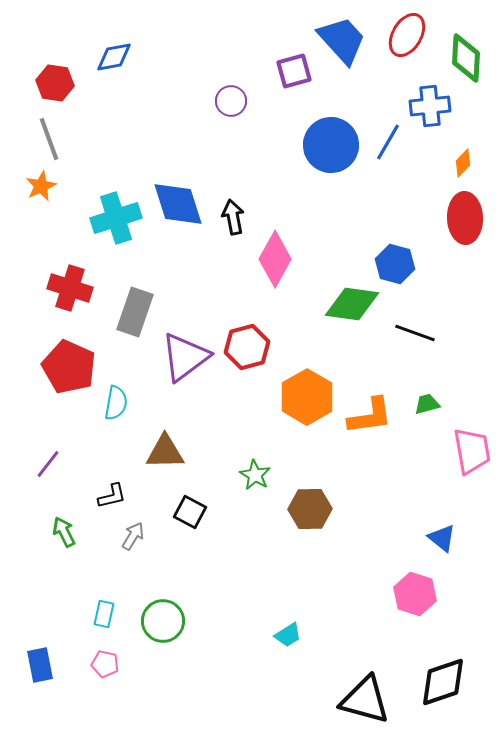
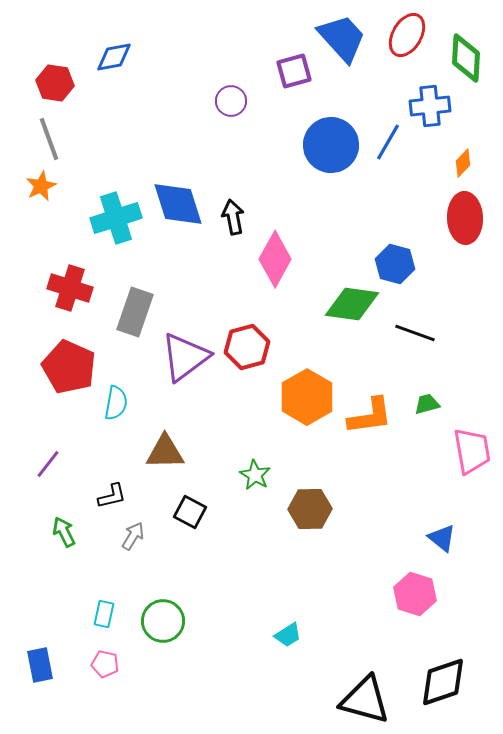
blue trapezoid at (342, 40): moved 2 px up
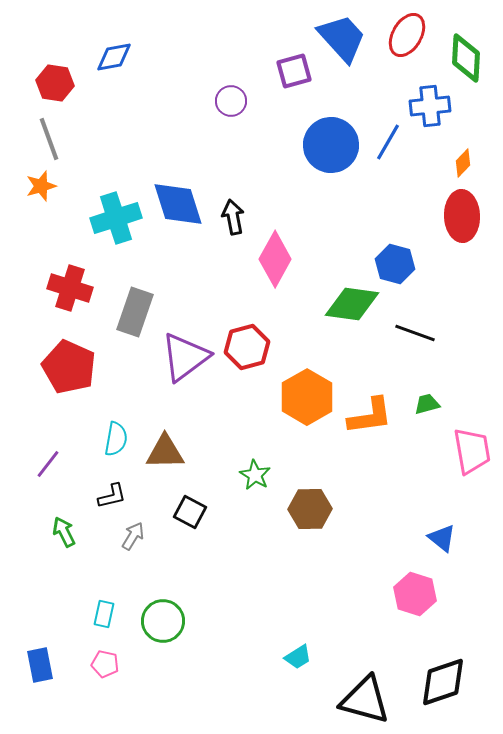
orange star at (41, 186): rotated 8 degrees clockwise
red ellipse at (465, 218): moved 3 px left, 2 px up
cyan semicircle at (116, 403): moved 36 px down
cyan trapezoid at (288, 635): moved 10 px right, 22 px down
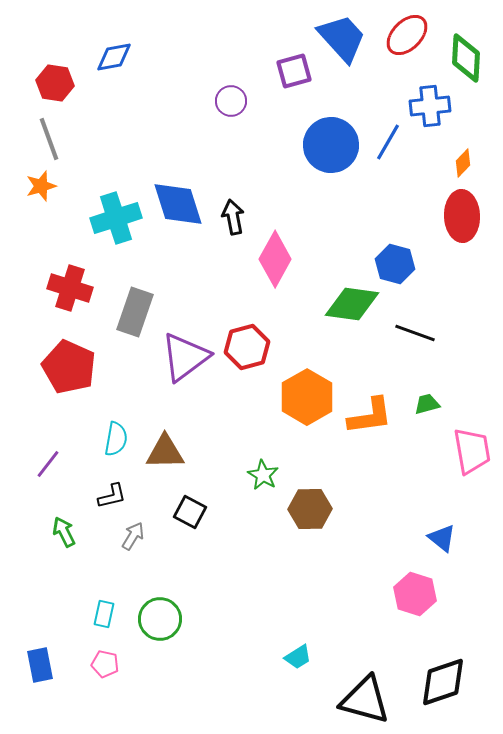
red ellipse at (407, 35): rotated 15 degrees clockwise
green star at (255, 475): moved 8 px right
green circle at (163, 621): moved 3 px left, 2 px up
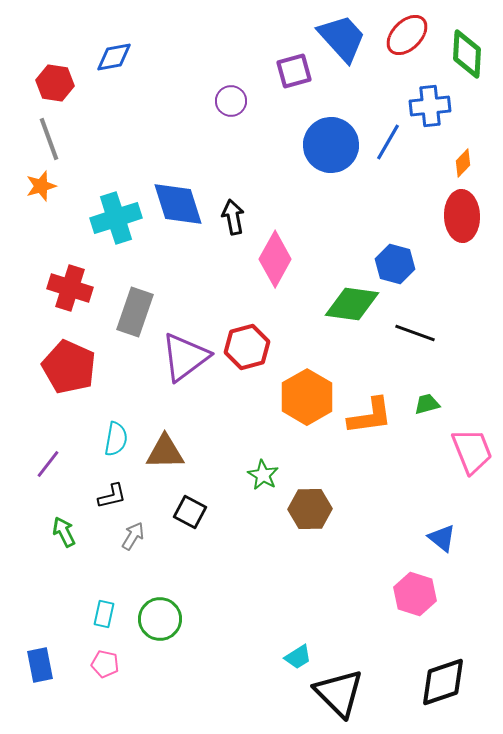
green diamond at (466, 58): moved 1 px right, 4 px up
pink trapezoid at (472, 451): rotated 12 degrees counterclockwise
black triangle at (365, 700): moved 26 px left, 7 px up; rotated 30 degrees clockwise
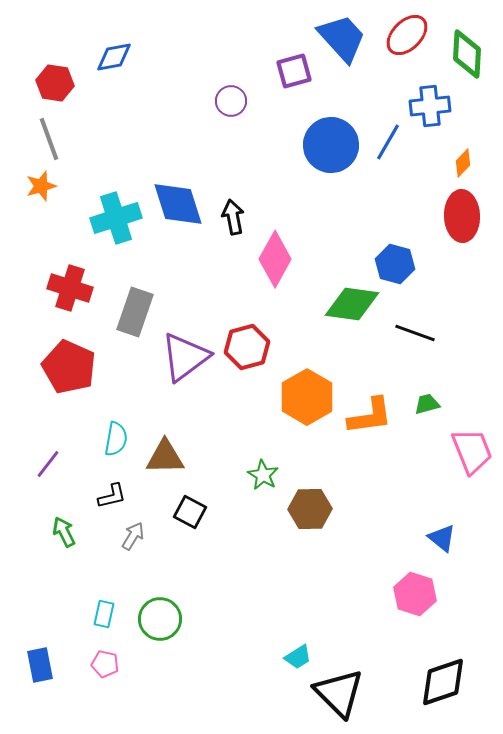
brown triangle at (165, 452): moved 5 px down
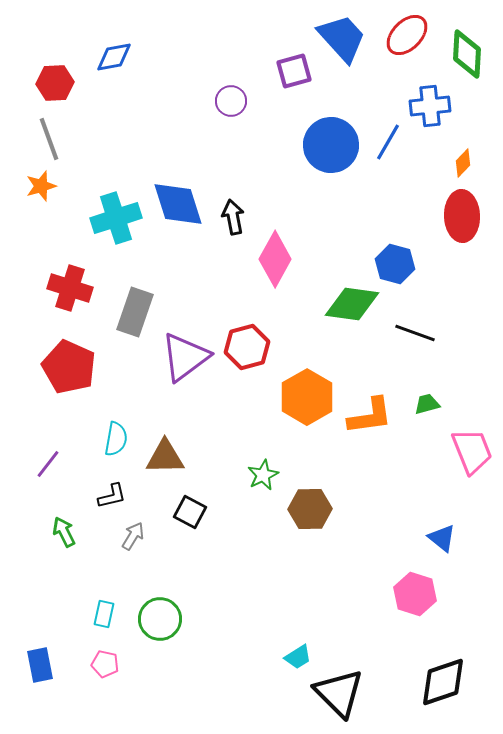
red hexagon at (55, 83): rotated 12 degrees counterclockwise
green star at (263, 475): rotated 16 degrees clockwise
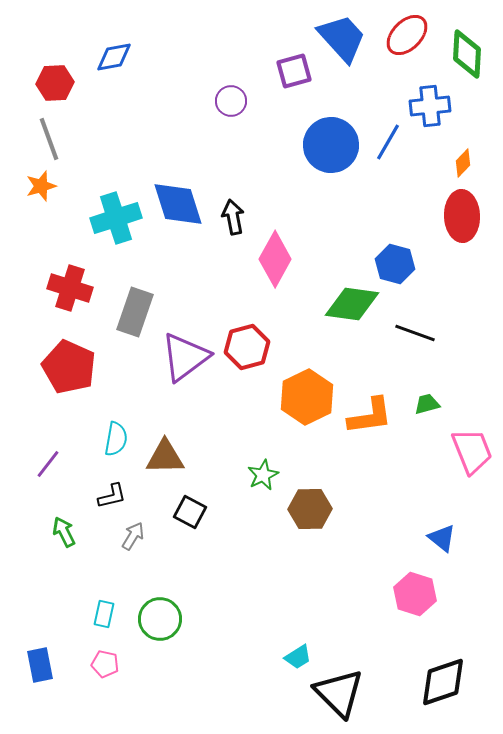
orange hexagon at (307, 397): rotated 4 degrees clockwise
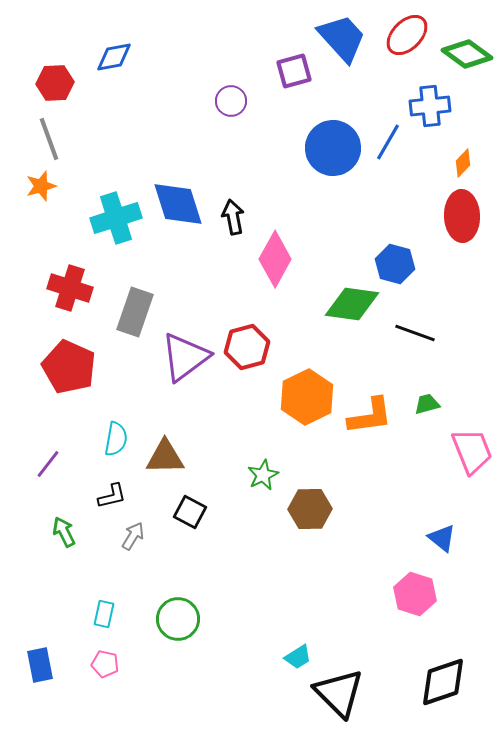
green diamond at (467, 54): rotated 57 degrees counterclockwise
blue circle at (331, 145): moved 2 px right, 3 px down
green circle at (160, 619): moved 18 px right
